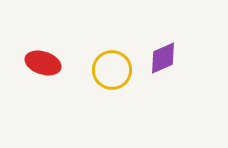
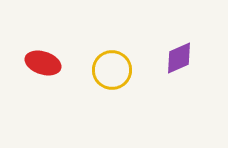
purple diamond: moved 16 px right
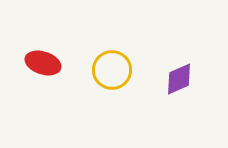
purple diamond: moved 21 px down
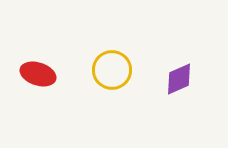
red ellipse: moved 5 px left, 11 px down
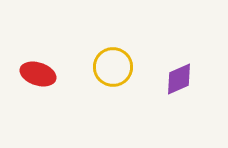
yellow circle: moved 1 px right, 3 px up
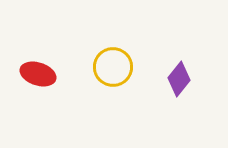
purple diamond: rotated 28 degrees counterclockwise
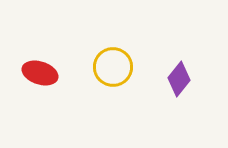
red ellipse: moved 2 px right, 1 px up
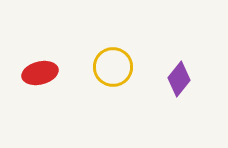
red ellipse: rotated 32 degrees counterclockwise
